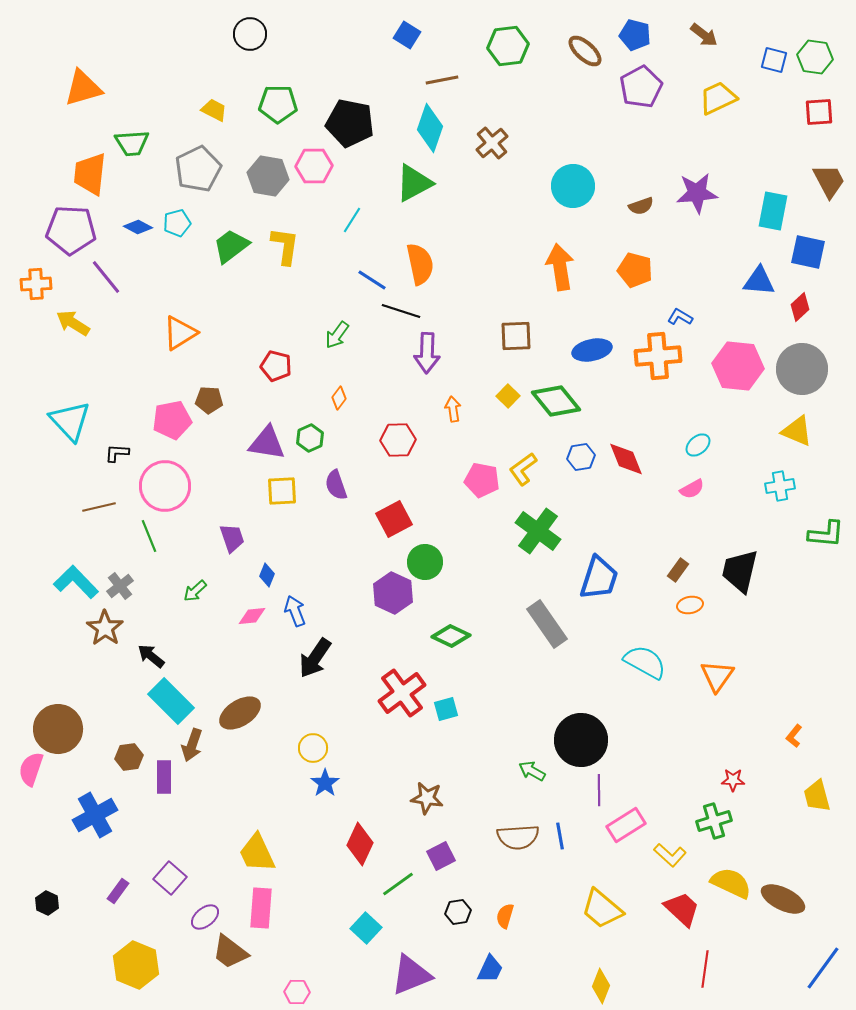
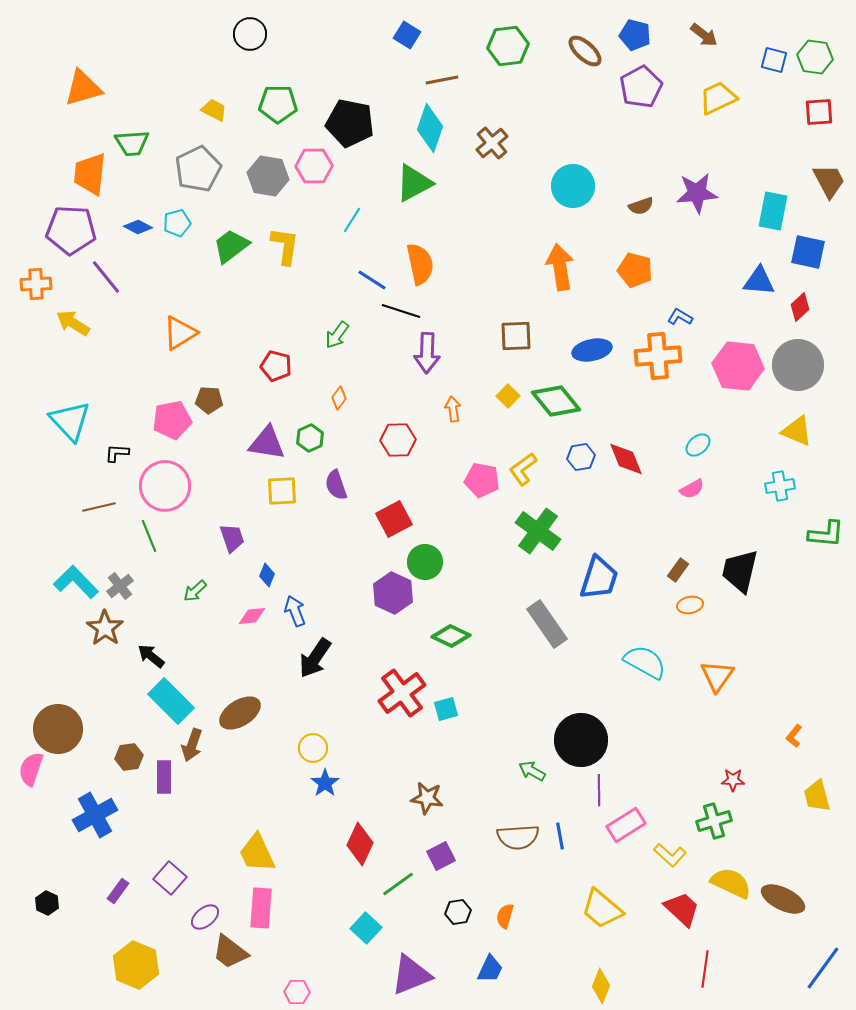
gray circle at (802, 369): moved 4 px left, 4 px up
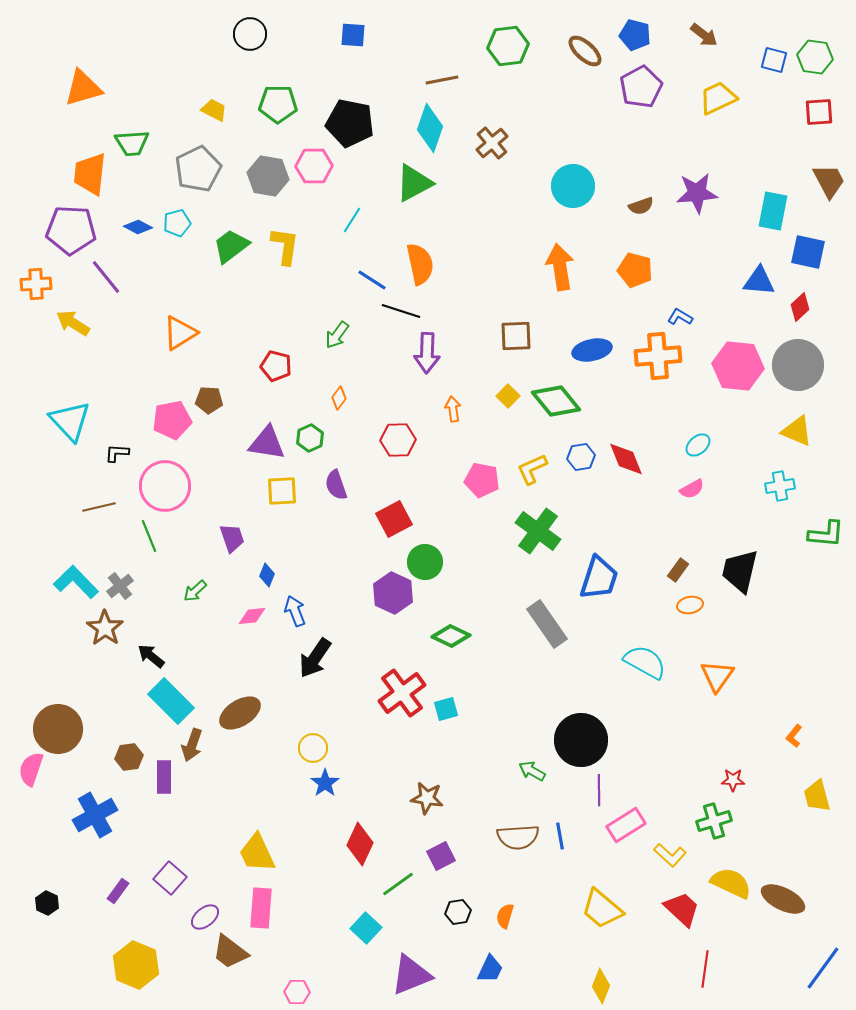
blue square at (407, 35): moved 54 px left; rotated 28 degrees counterclockwise
yellow L-shape at (523, 469): moved 9 px right; rotated 12 degrees clockwise
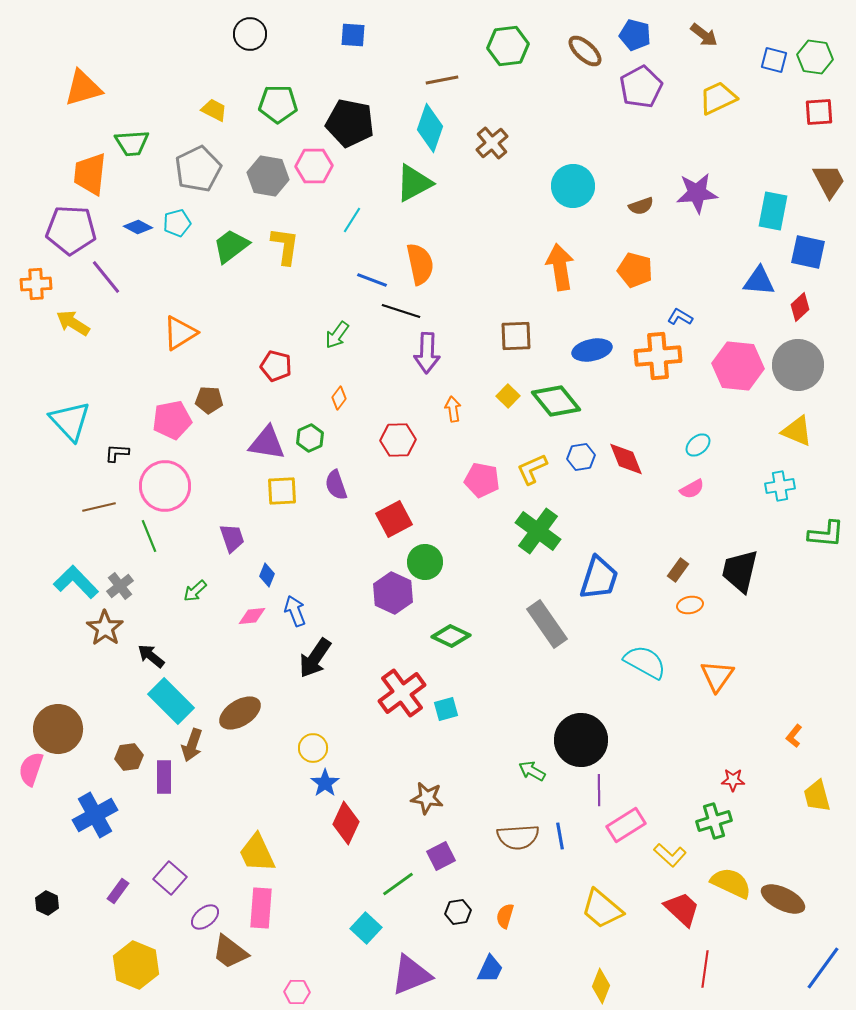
blue line at (372, 280): rotated 12 degrees counterclockwise
red diamond at (360, 844): moved 14 px left, 21 px up
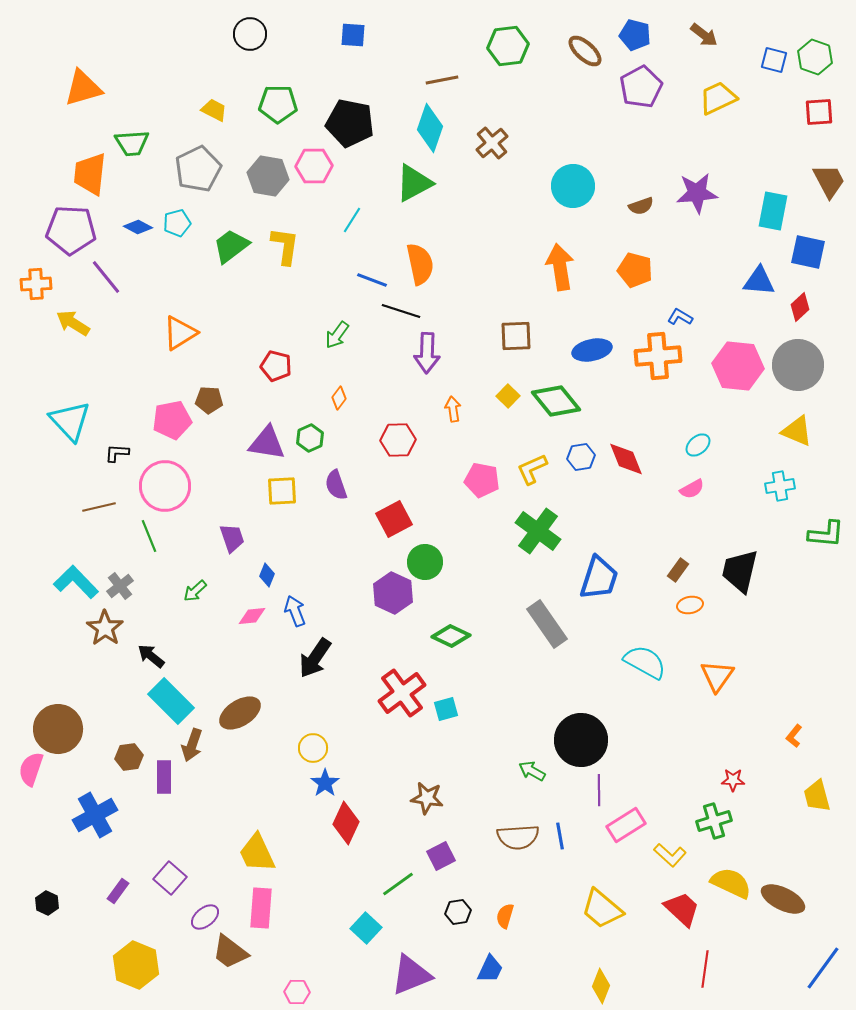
green hexagon at (815, 57): rotated 12 degrees clockwise
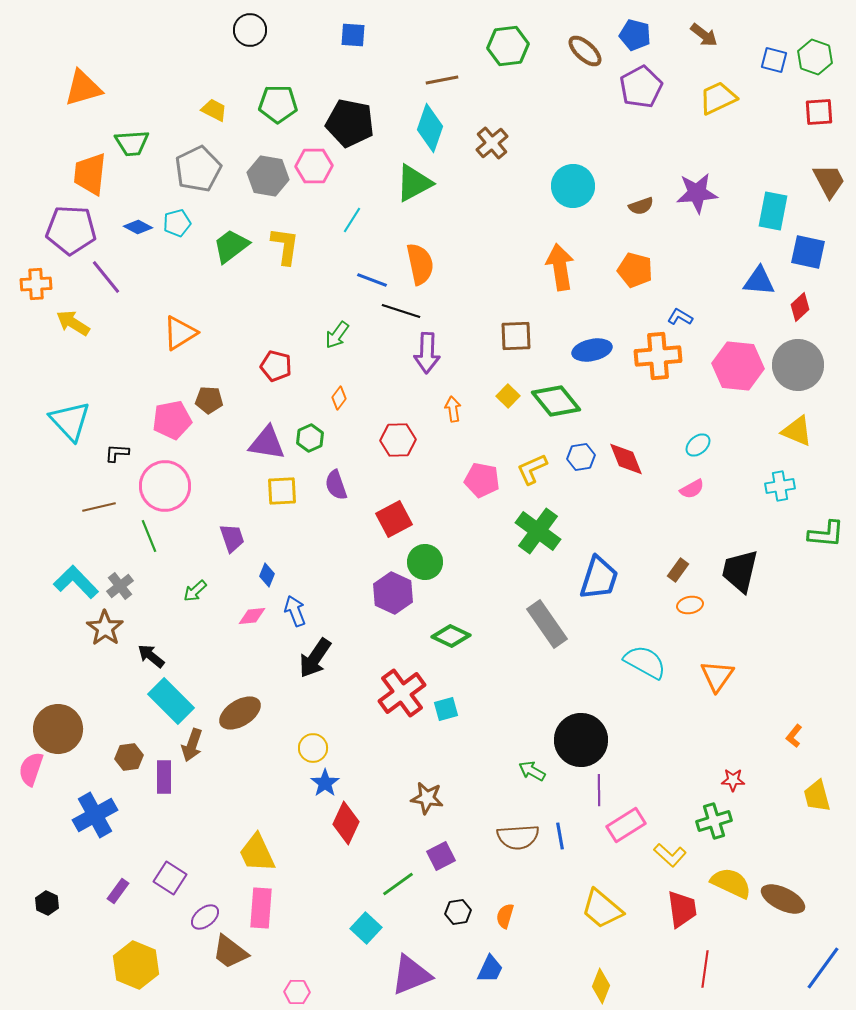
black circle at (250, 34): moved 4 px up
purple square at (170, 878): rotated 8 degrees counterclockwise
red trapezoid at (682, 909): rotated 39 degrees clockwise
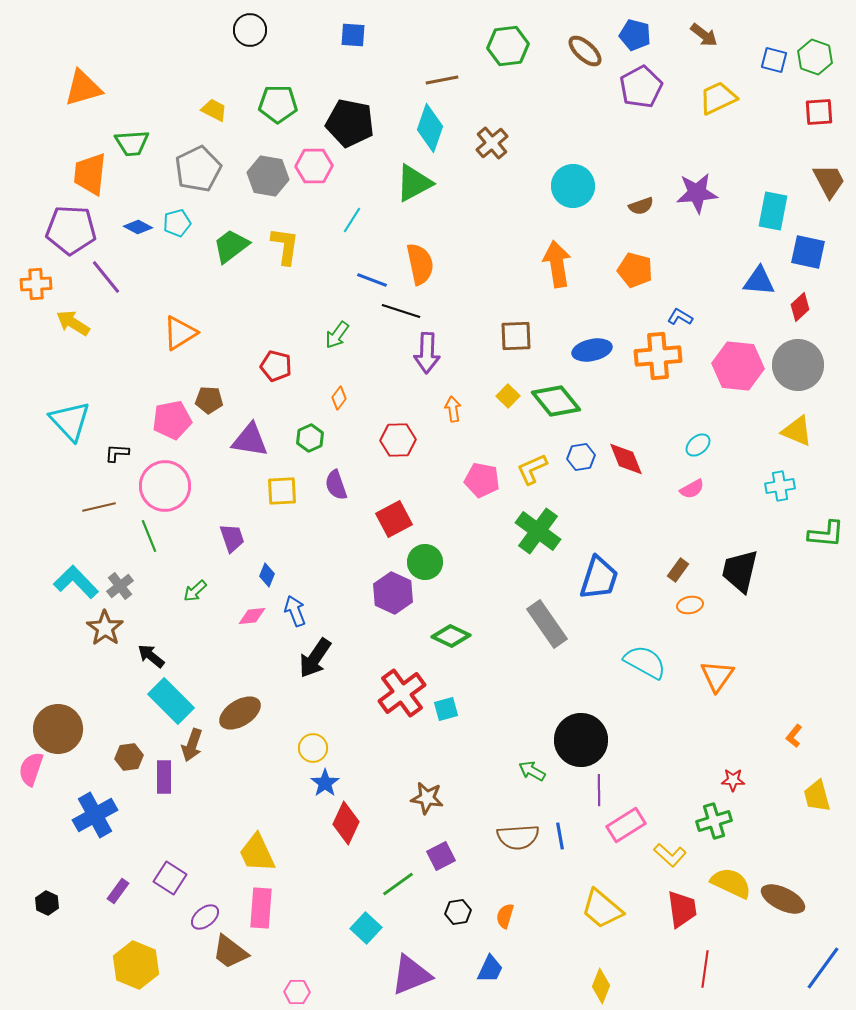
orange arrow at (560, 267): moved 3 px left, 3 px up
purple triangle at (267, 443): moved 17 px left, 3 px up
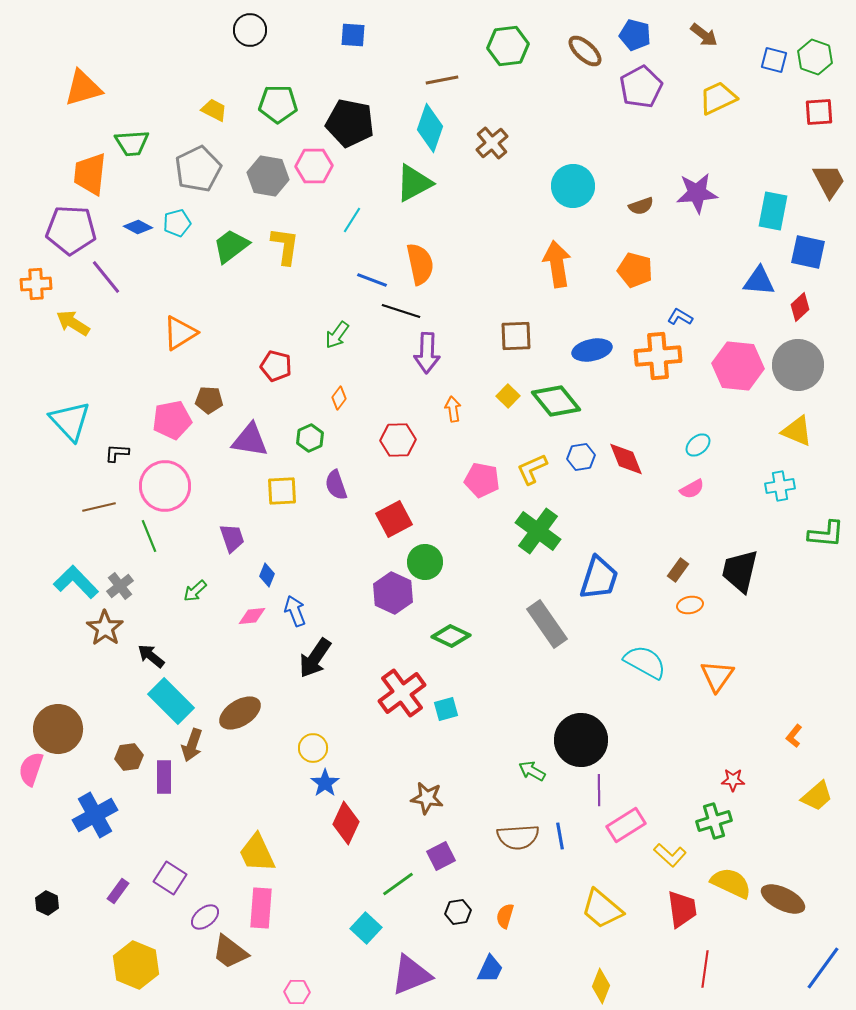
yellow trapezoid at (817, 796): rotated 116 degrees counterclockwise
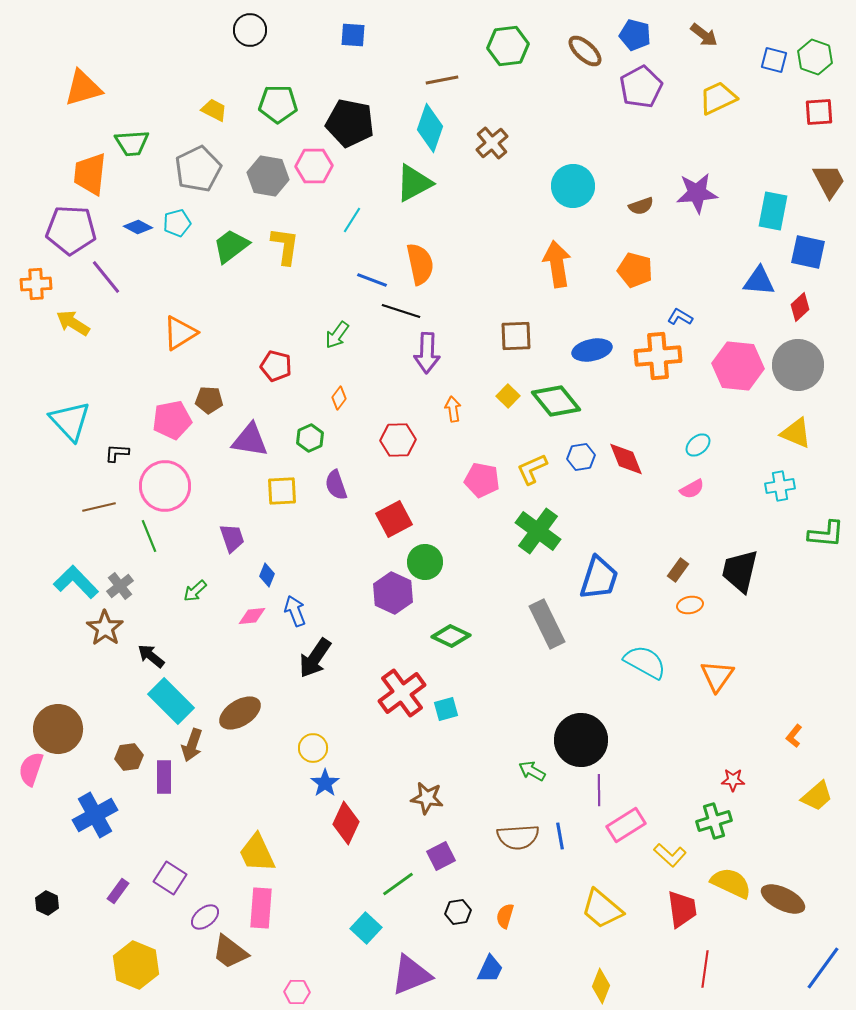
yellow triangle at (797, 431): moved 1 px left, 2 px down
gray rectangle at (547, 624): rotated 9 degrees clockwise
